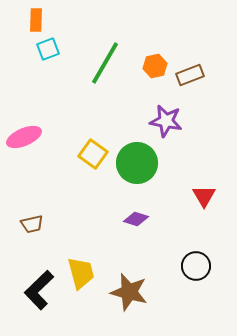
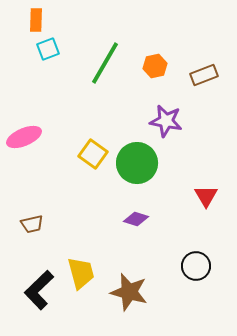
brown rectangle: moved 14 px right
red triangle: moved 2 px right
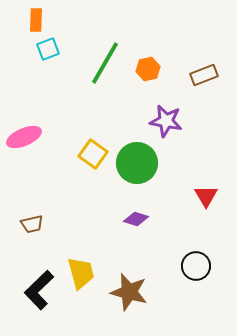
orange hexagon: moved 7 px left, 3 px down
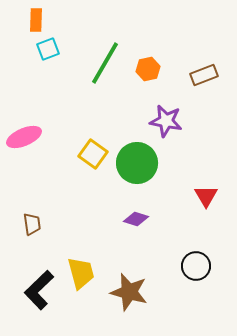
brown trapezoid: rotated 85 degrees counterclockwise
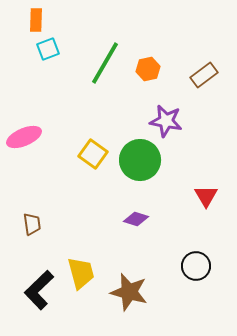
brown rectangle: rotated 16 degrees counterclockwise
green circle: moved 3 px right, 3 px up
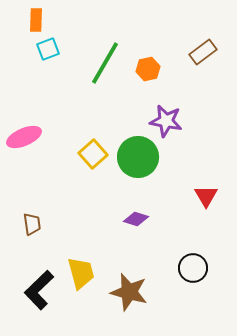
brown rectangle: moved 1 px left, 23 px up
yellow square: rotated 12 degrees clockwise
green circle: moved 2 px left, 3 px up
black circle: moved 3 px left, 2 px down
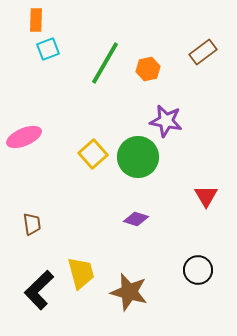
black circle: moved 5 px right, 2 px down
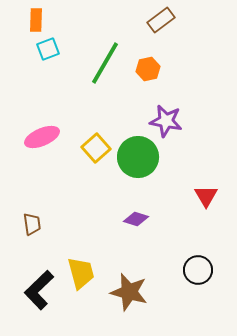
brown rectangle: moved 42 px left, 32 px up
pink ellipse: moved 18 px right
yellow square: moved 3 px right, 6 px up
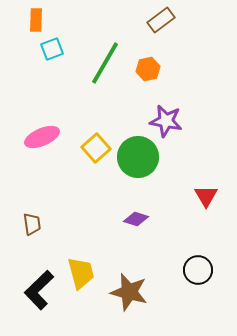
cyan square: moved 4 px right
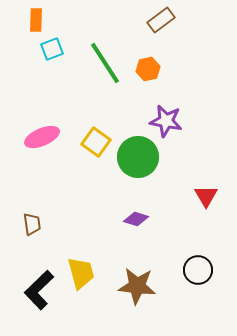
green line: rotated 63 degrees counterclockwise
yellow square: moved 6 px up; rotated 12 degrees counterclockwise
brown star: moved 8 px right, 6 px up; rotated 9 degrees counterclockwise
